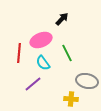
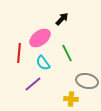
pink ellipse: moved 1 px left, 2 px up; rotated 15 degrees counterclockwise
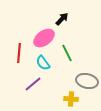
pink ellipse: moved 4 px right
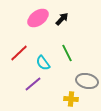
pink ellipse: moved 6 px left, 20 px up
red line: rotated 42 degrees clockwise
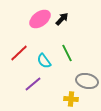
pink ellipse: moved 2 px right, 1 px down
cyan semicircle: moved 1 px right, 2 px up
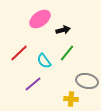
black arrow: moved 1 px right, 11 px down; rotated 32 degrees clockwise
green line: rotated 66 degrees clockwise
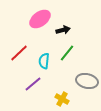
cyan semicircle: rotated 42 degrees clockwise
yellow cross: moved 9 px left; rotated 24 degrees clockwise
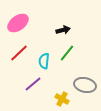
pink ellipse: moved 22 px left, 4 px down
gray ellipse: moved 2 px left, 4 px down
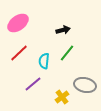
yellow cross: moved 2 px up; rotated 24 degrees clockwise
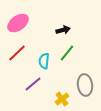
red line: moved 2 px left
gray ellipse: rotated 70 degrees clockwise
yellow cross: moved 2 px down
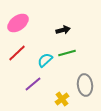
green line: rotated 36 degrees clockwise
cyan semicircle: moved 1 px right, 1 px up; rotated 42 degrees clockwise
